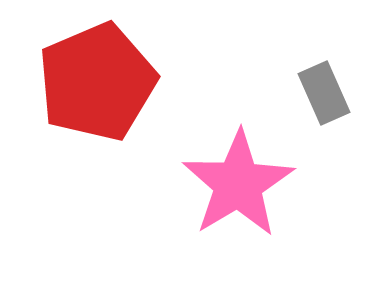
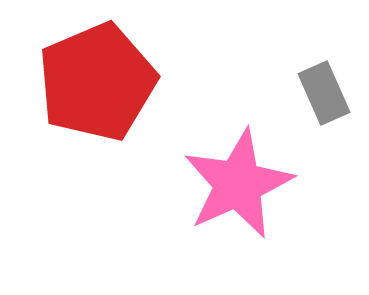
pink star: rotated 7 degrees clockwise
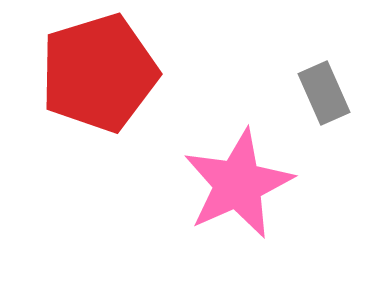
red pentagon: moved 2 px right, 9 px up; rotated 6 degrees clockwise
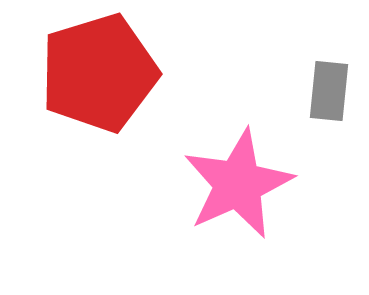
gray rectangle: moved 5 px right, 2 px up; rotated 30 degrees clockwise
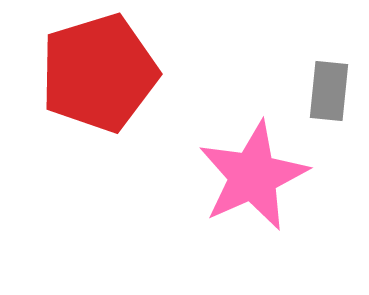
pink star: moved 15 px right, 8 px up
